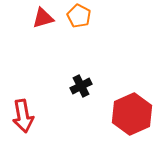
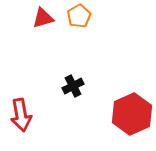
orange pentagon: rotated 15 degrees clockwise
black cross: moved 8 px left
red arrow: moved 2 px left, 1 px up
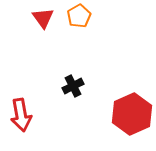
red triangle: rotated 50 degrees counterclockwise
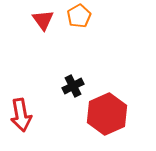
red triangle: moved 2 px down
red hexagon: moved 25 px left
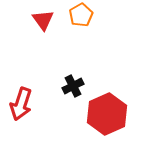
orange pentagon: moved 2 px right, 1 px up
red arrow: moved 11 px up; rotated 28 degrees clockwise
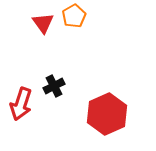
orange pentagon: moved 7 px left, 1 px down
red triangle: moved 3 px down
black cross: moved 19 px left
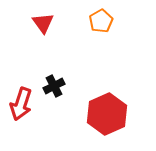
orange pentagon: moved 27 px right, 5 px down
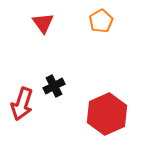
red arrow: moved 1 px right
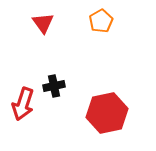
black cross: rotated 15 degrees clockwise
red arrow: moved 1 px right
red hexagon: moved 1 px up; rotated 12 degrees clockwise
